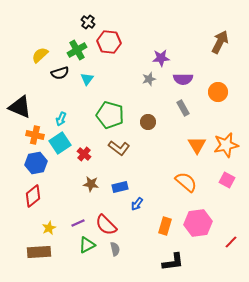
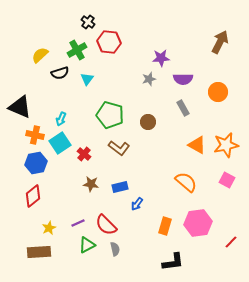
orange triangle: rotated 30 degrees counterclockwise
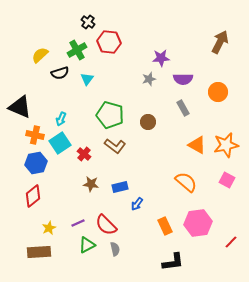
brown L-shape: moved 4 px left, 2 px up
orange rectangle: rotated 42 degrees counterclockwise
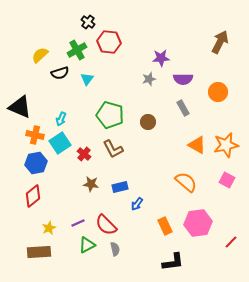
brown L-shape: moved 2 px left, 3 px down; rotated 25 degrees clockwise
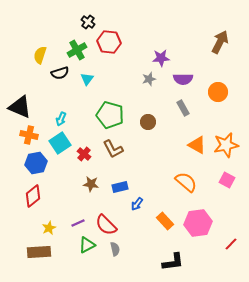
yellow semicircle: rotated 30 degrees counterclockwise
orange cross: moved 6 px left
orange rectangle: moved 5 px up; rotated 18 degrees counterclockwise
red line: moved 2 px down
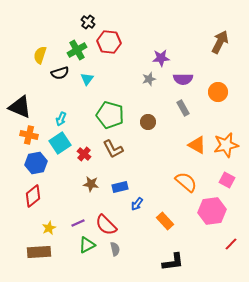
pink hexagon: moved 14 px right, 12 px up
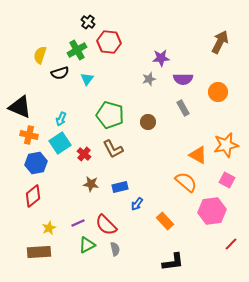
orange triangle: moved 1 px right, 10 px down
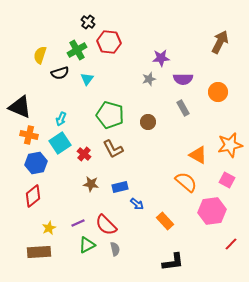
orange star: moved 4 px right
blue arrow: rotated 88 degrees counterclockwise
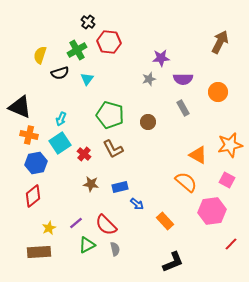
purple line: moved 2 px left; rotated 16 degrees counterclockwise
black L-shape: rotated 15 degrees counterclockwise
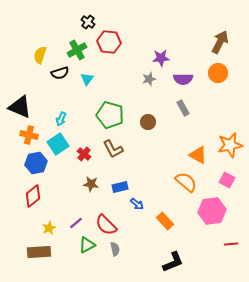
orange circle: moved 19 px up
cyan square: moved 2 px left, 1 px down
red line: rotated 40 degrees clockwise
